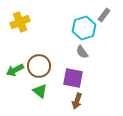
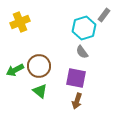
purple square: moved 3 px right
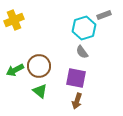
gray rectangle: rotated 32 degrees clockwise
yellow cross: moved 6 px left, 2 px up
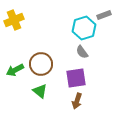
brown circle: moved 2 px right, 2 px up
purple square: rotated 20 degrees counterclockwise
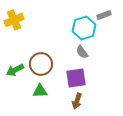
green triangle: rotated 42 degrees counterclockwise
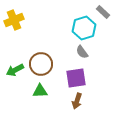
gray rectangle: moved 1 px left, 3 px up; rotated 64 degrees clockwise
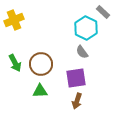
cyan hexagon: moved 2 px right; rotated 15 degrees counterclockwise
green arrow: moved 7 px up; rotated 90 degrees counterclockwise
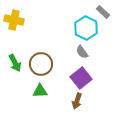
yellow cross: rotated 36 degrees clockwise
purple square: moved 5 px right; rotated 30 degrees counterclockwise
